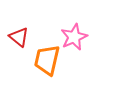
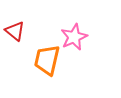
red triangle: moved 4 px left, 6 px up
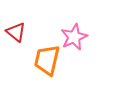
red triangle: moved 1 px right, 1 px down
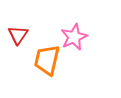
red triangle: moved 2 px right, 3 px down; rotated 25 degrees clockwise
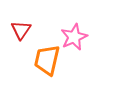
red triangle: moved 3 px right, 5 px up
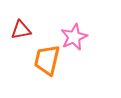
red triangle: rotated 45 degrees clockwise
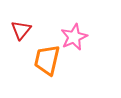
red triangle: rotated 40 degrees counterclockwise
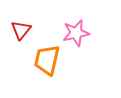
pink star: moved 2 px right, 4 px up; rotated 12 degrees clockwise
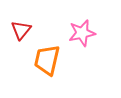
pink star: moved 6 px right
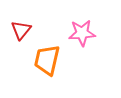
pink star: rotated 8 degrees clockwise
